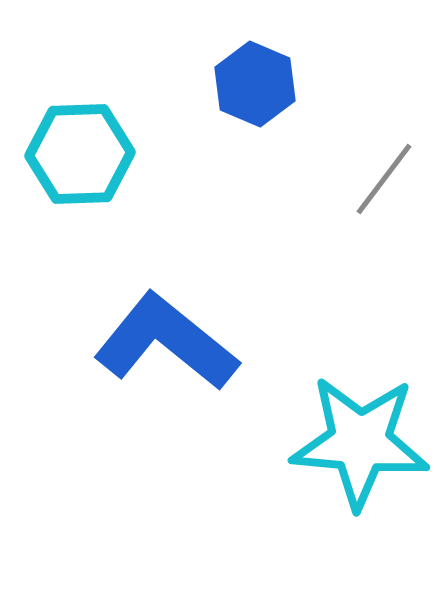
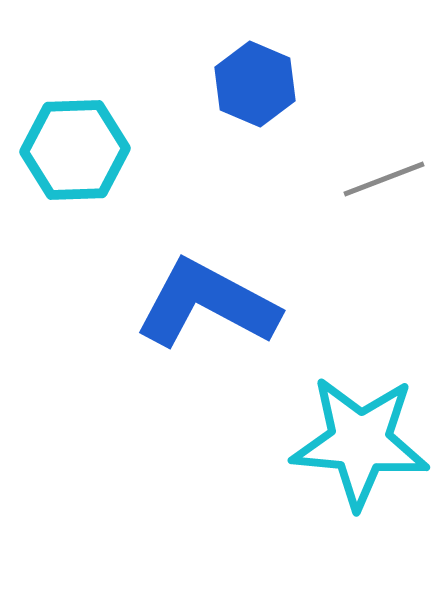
cyan hexagon: moved 5 px left, 4 px up
gray line: rotated 32 degrees clockwise
blue L-shape: moved 41 px right, 38 px up; rotated 11 degrees counterclockwise
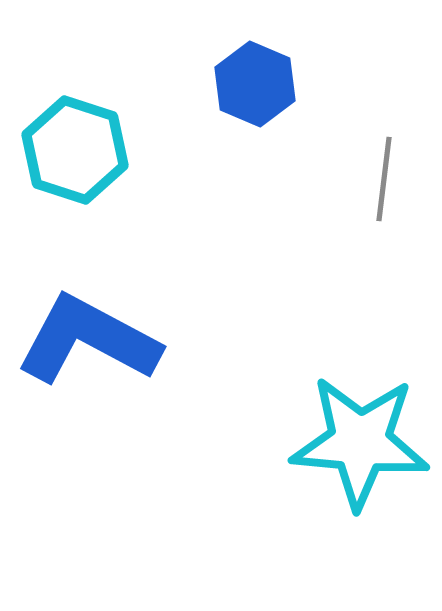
cyan hexagon: rotated 20 degrees clockwise
gray line: rotated 62 degrees counterclockwise
blue L-shape: moved 119 px left, 36 px down
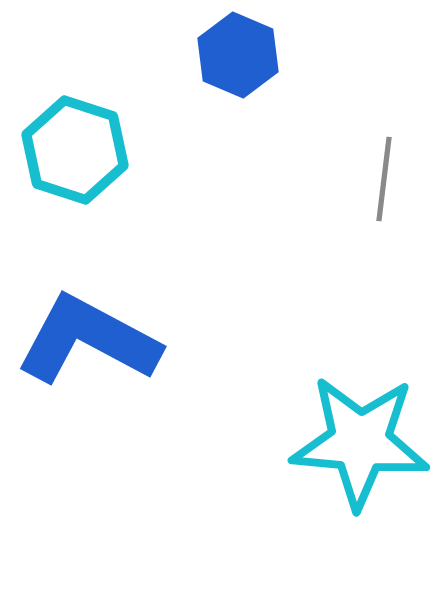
blue hexagon: moved 17 px left, 29 px up
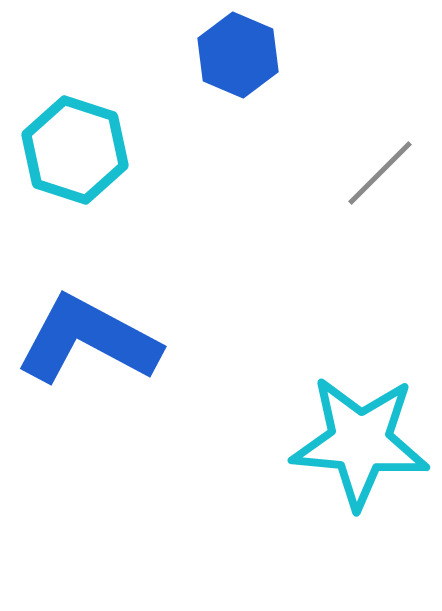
gray line: moved 4 px left, 6 px up; rotated 38 degrees clockwise
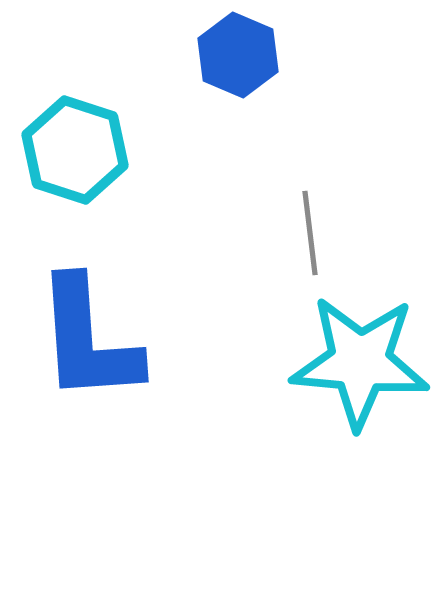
gray line: moved 70 px left, 60 px down; rotated 52 degrees counterclockwise
blue L-shape: rotated 122 degrees counterclockwise
cyan star: moved 80 px up
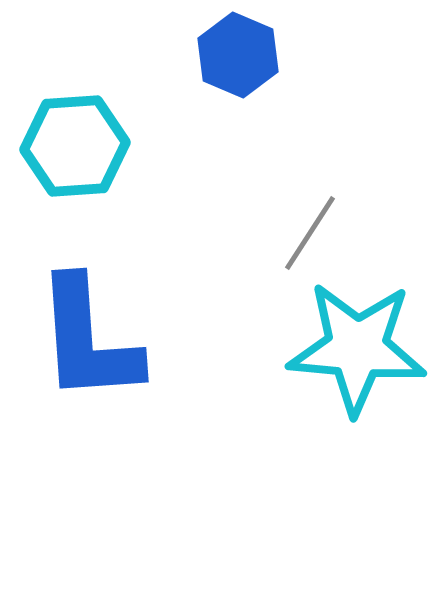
cyan hexagon: moved 4 px up; rotated 22 degrees counterclockwise
gray line: rotated 40 degrees clockwise
cyan star: moved 3 px left, 14 px up
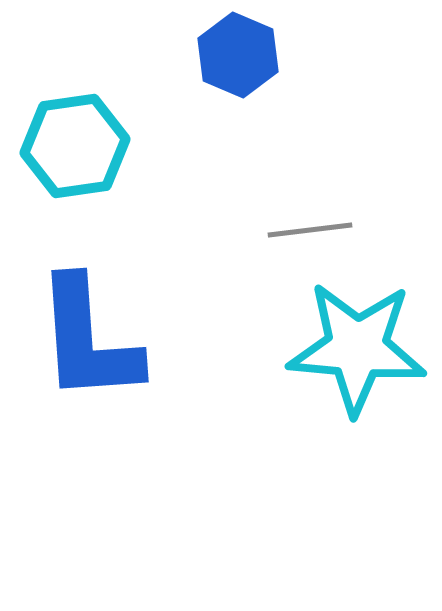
cyan hexagon: rotated 4 degrees counterclockwise
gray line: moved 3 px up; rotated 50 degrees clockwise
